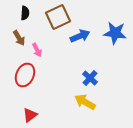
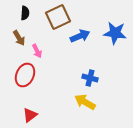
pink arrow: moved 1 px down
blue cross: rotated 28 degrees counterclockwise
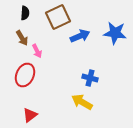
brown arrow: moved 3 px right
yellow arrow: moved 3 px left
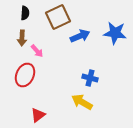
brown arrow: rotated 35 degrees clockwise
pink arrow: rotated 16 degrees counterclockwise
red triangle: moved 8 px right
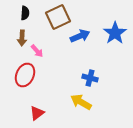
blue star: rotated 30 degrees clockwise
yellow arrow: moved 1 px left
red triangle: moved 1 px left, 2 px up
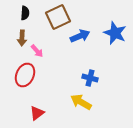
blue star: rotated 15 degrees counterclockwise
